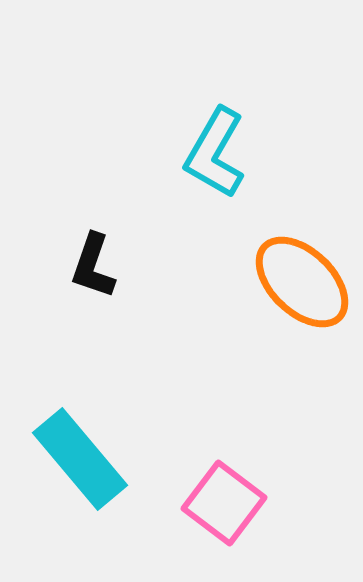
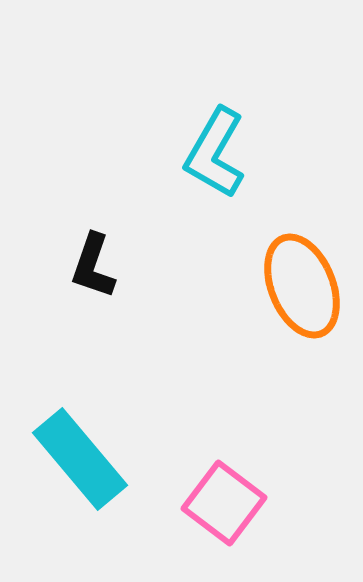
orange ellipse: moved 4 px down; rotated 24 degrees clockwise
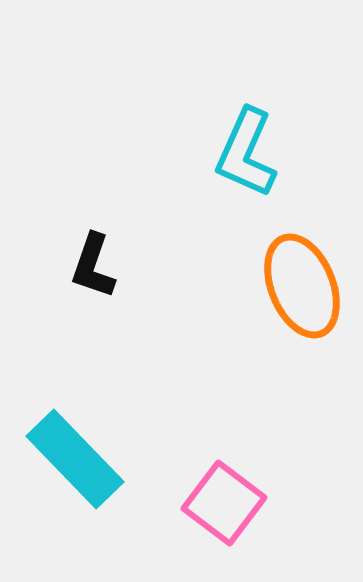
cyan L-shape: moved 31 px right; rotated 6 degrees counterclockwise
cyan rectangle: moved 5 px left; rotated 4 degrees counterclockwise
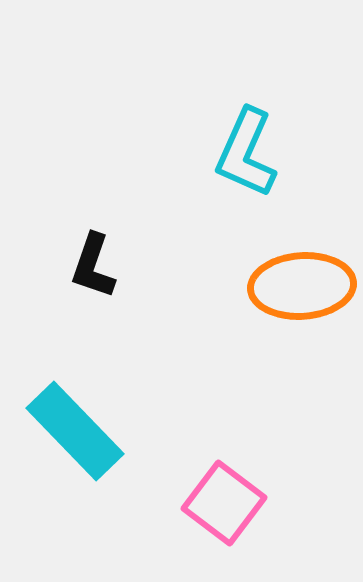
orange ellipse: rotated 72 degrees counterclockwise
cyan rectangle: moved 28 px up
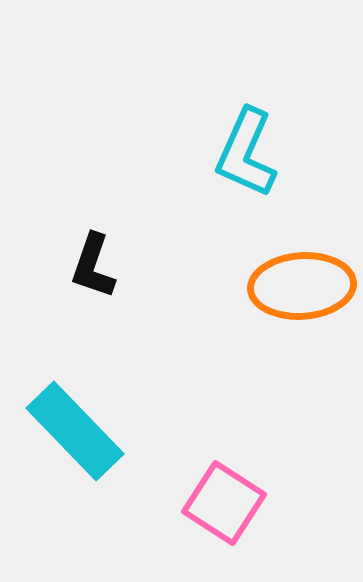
pink square: rotated 4 degrees counterclockwise
